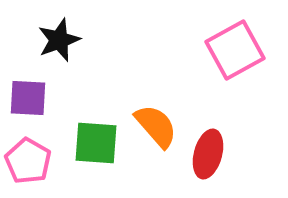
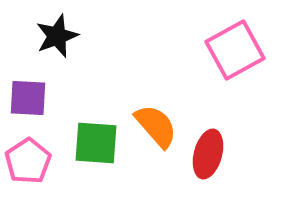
black star: moved 2 px left, 4 px up
pink pentagon: rotated 9 degrees clockwise
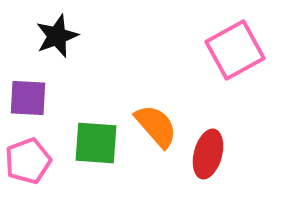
pink pentagon: rotated 12 degrees clockwise
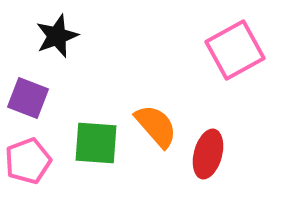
purple square: rotated 18 degrees clockwise
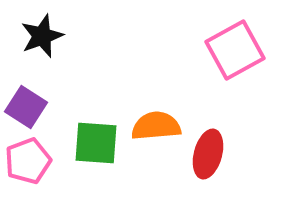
black star: moved 15 px left
purple square: moved 2 px left, 9 px down; rotated 12 degrees clockwise
orange semicircle: rotated 54 degrees counterclockwise
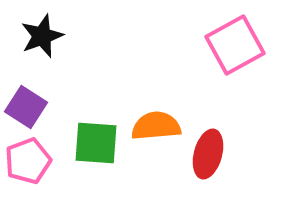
pink square: moved 5 px up
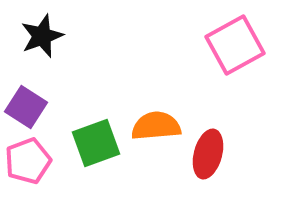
green square: rotated 24 degrees counterclockwise
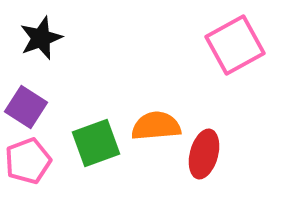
black star: moved 1 px left, 2 px down
red ellipse: moved 4 px left
